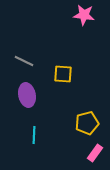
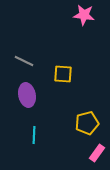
pink rectangle: moved 2 px right
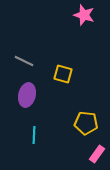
pink star: rotated 10 degrees clockwise
yellow square: rotated 12 degrees clockwise
purple ellipse: rotated 25 degrees clockwise
yellow pentagon: moved 1 px left; rotated 20 degrees clockwise
pink rectangle: moved 1 px down
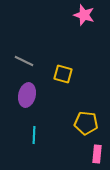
pink rectangle: rotated 30 degrees counterclockwise
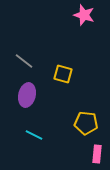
gray line: rotated 12 degrees clockwise
cyan line: rotated 66 degrees counterclockwise
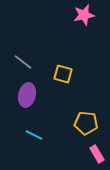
pink star: rotated 30 degrees counterclockwise
gray line: moved 1 px left, 1 px down
pink rectangle: rotated 36 degrees counterclockwise
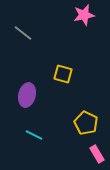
gray line: moved 29 px up
yellow pentagon: rotated 20 degrees clockwise
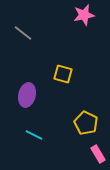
pink rectangle: moved 1 px right
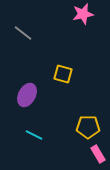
pink star: moved 1 px left, 1 px up
purple ellipse: rotated 15 degrees clockwise
yellow pentagon: moved 2 px right, 4 px down; rotated 25 degrees counterclockwise
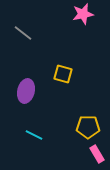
purple ellipse: moved 1 px left, 4 px up; rotated 15 degrees counterclockwise
pink rectangle: moved 1 px left
